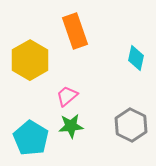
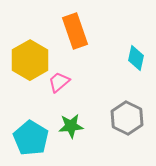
pink trapezoid: moved 8 px left, 14 px up
gray hexagon: moved 4 px left, 7 px up
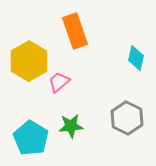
yellow hexagon: moved 1 px left, 1 px down
